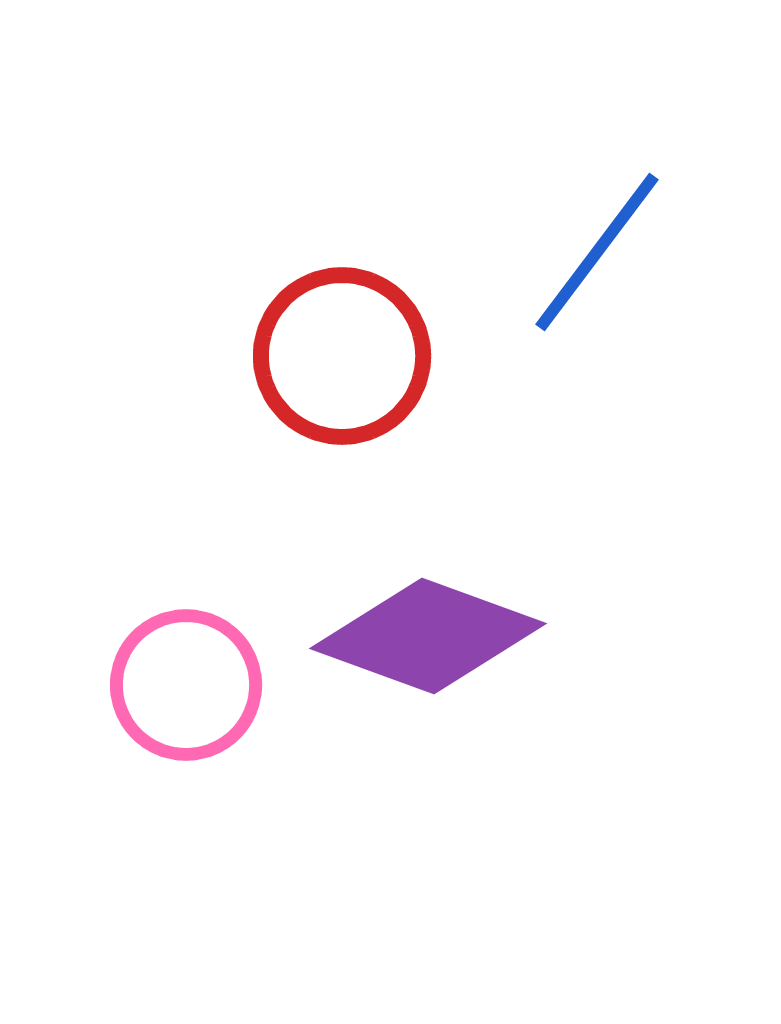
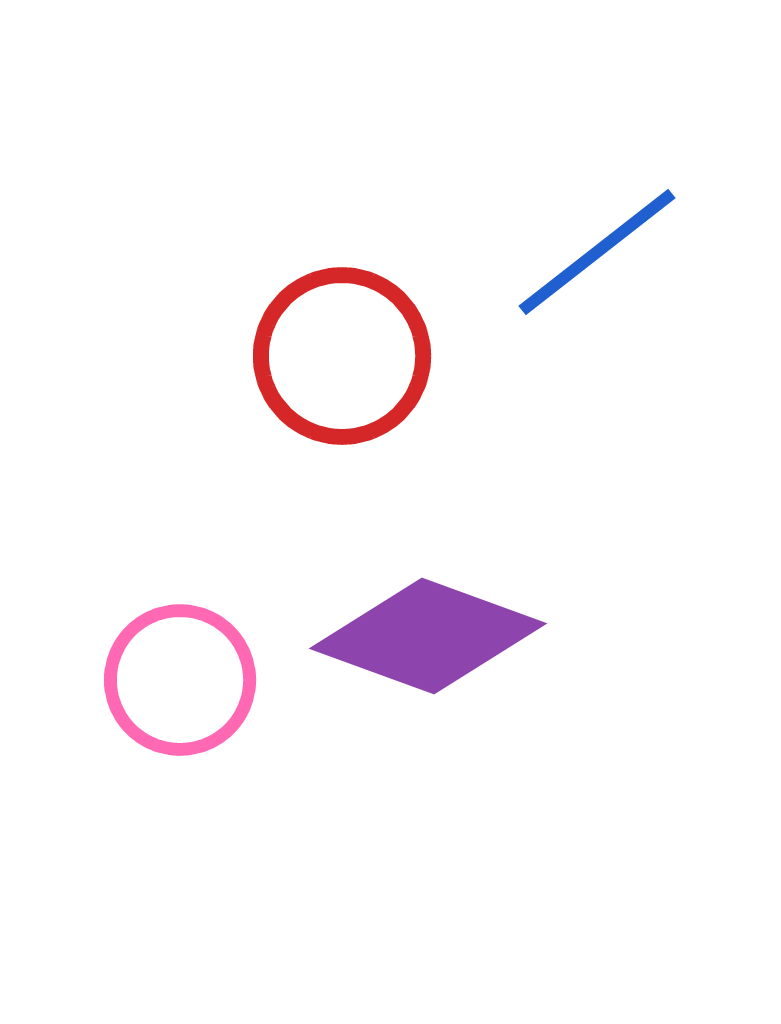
blue line: rotated 15 degrees clockwise
pink circle: moved 6 px left, 5 px up
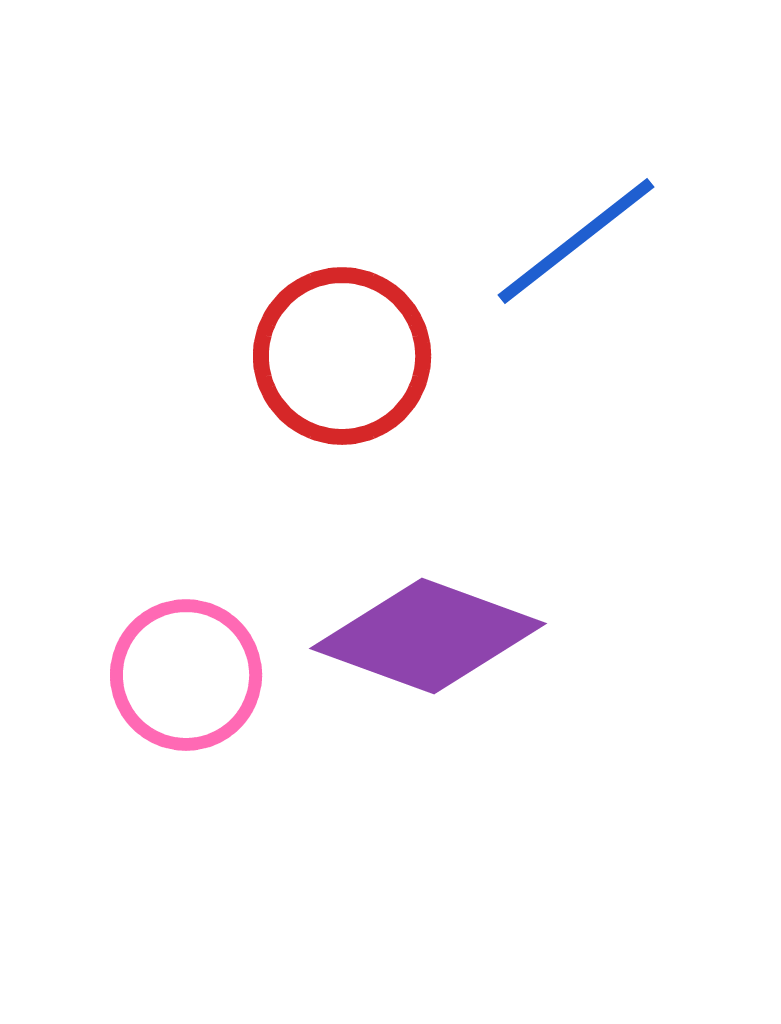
blue line: moved 21 px left, 11 px up
pink circle: moved 6 px right, 5 px up
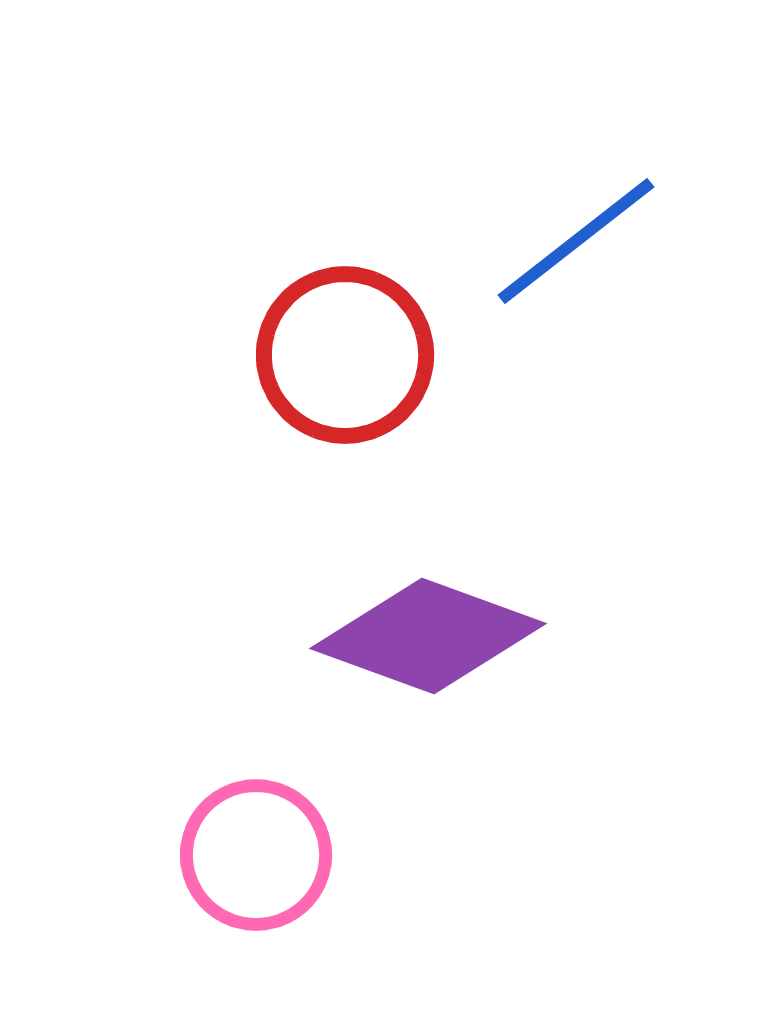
red circle: moved 3 px right, 1 px up
pink circle: moved 70 px right, 180 px down
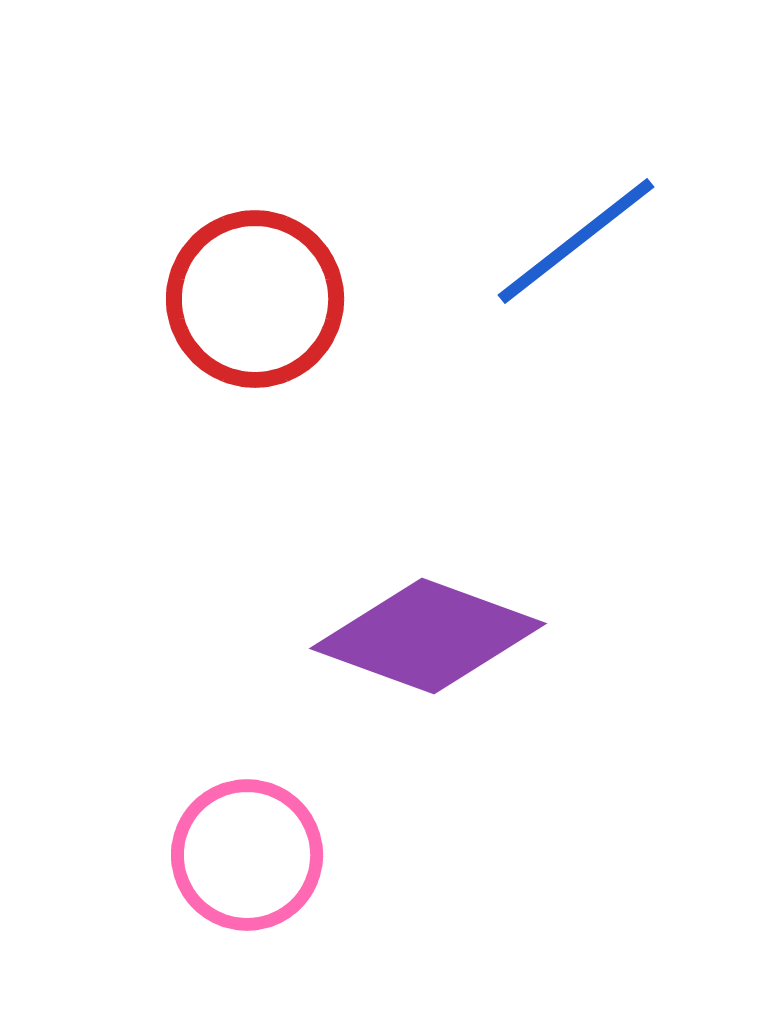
red circle: moved 90 px left, 56 px up
pink circle: moved 9 px left
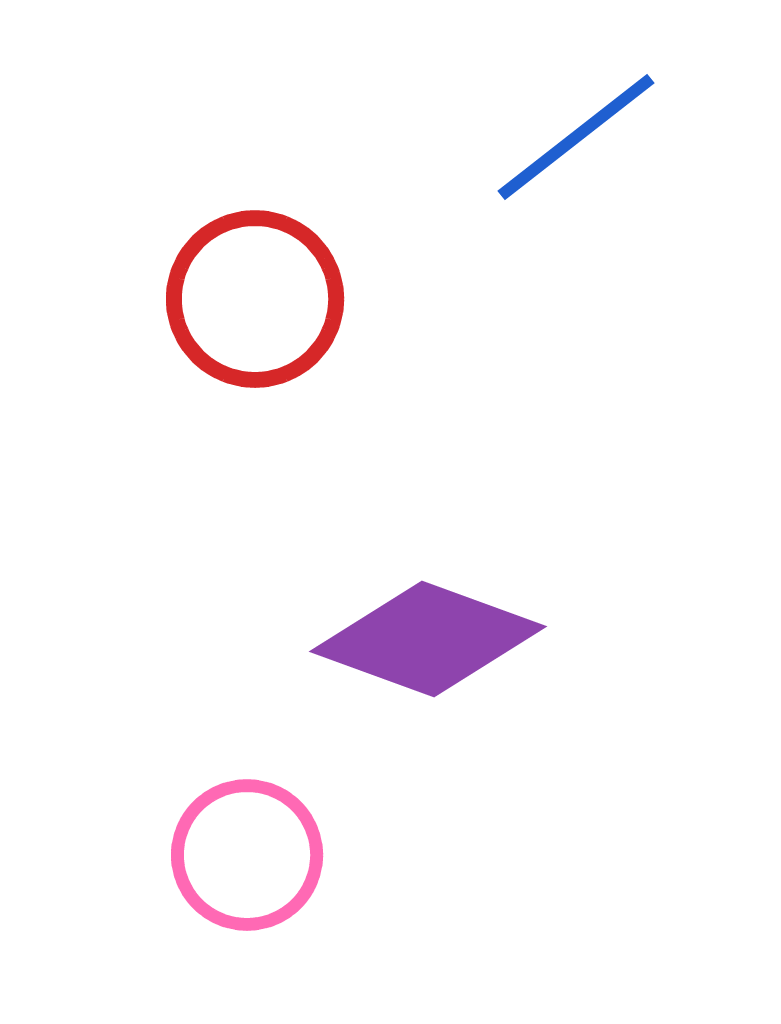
blue line: moved 104 px up
purple diamond: moved 3 px down
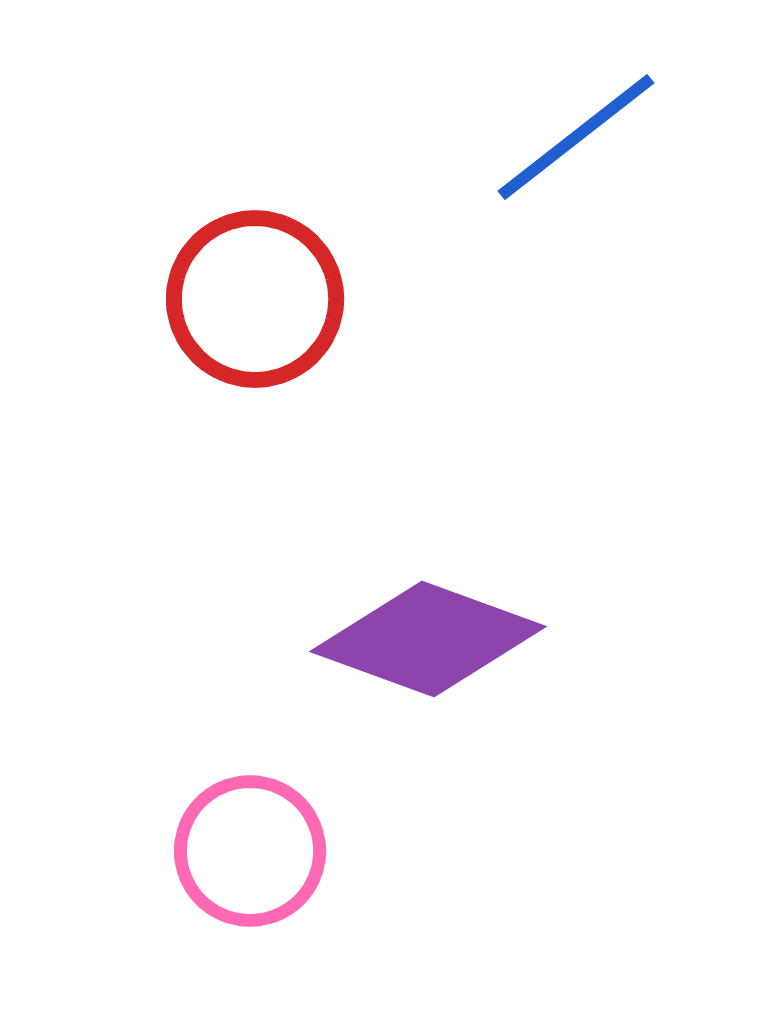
pink circle: moved 3 px right, 4 px up
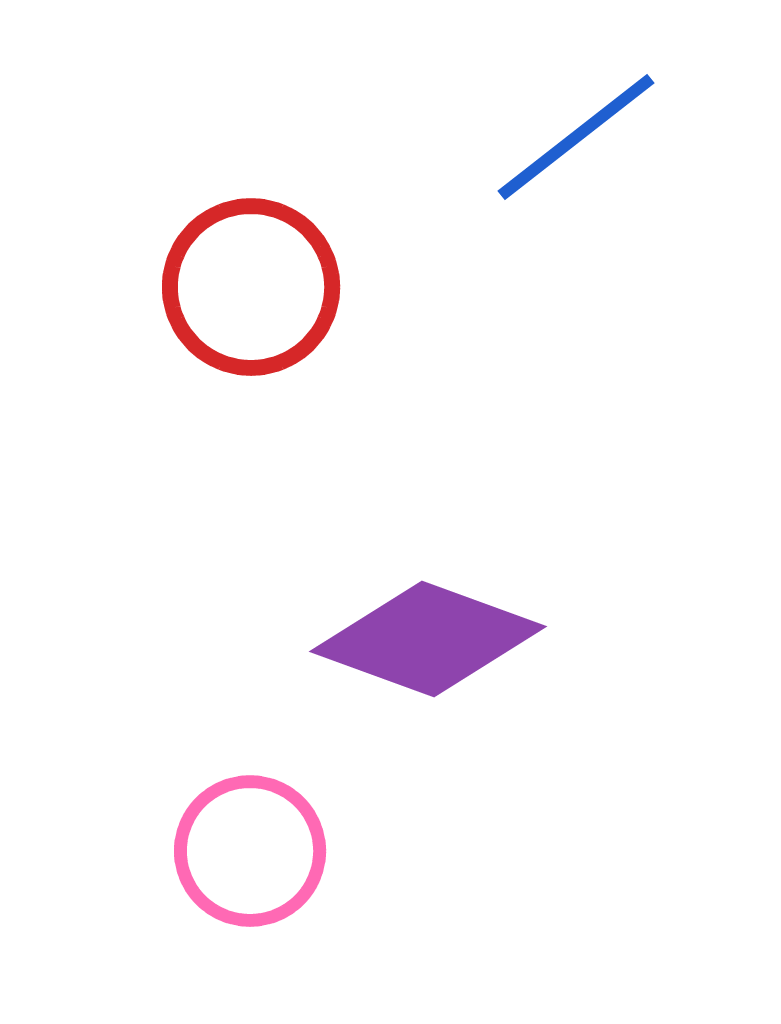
red circle: moved 4 px left, 12 px up
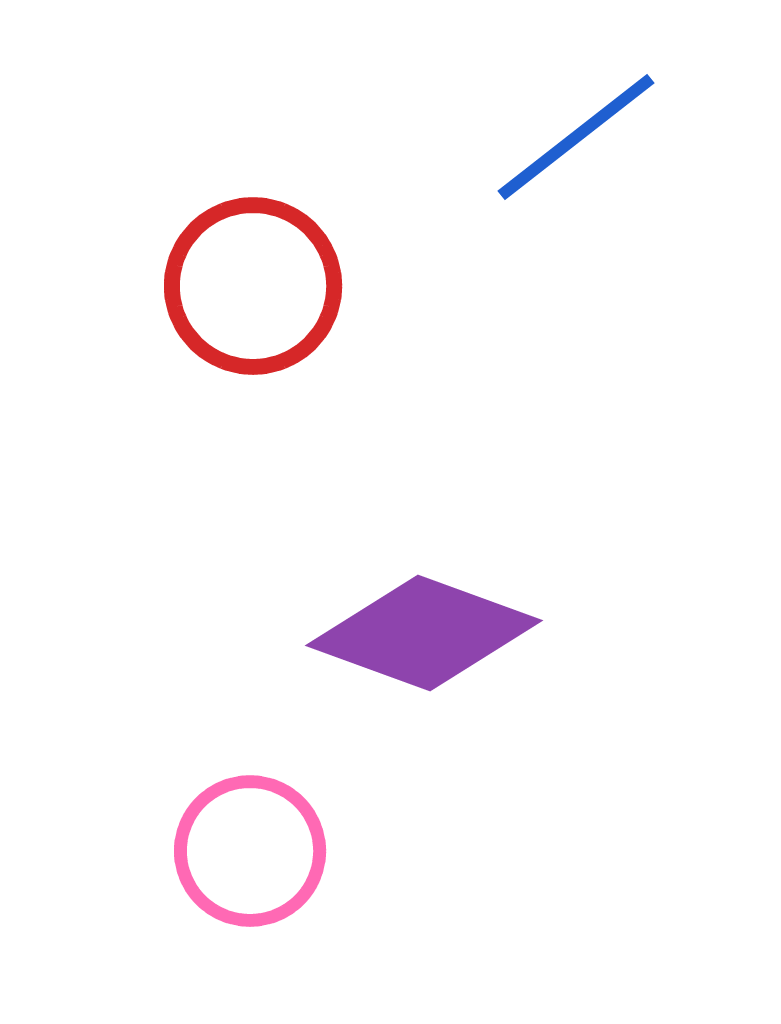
red circle: moved 2 px right, 1 px up
purple diamond: moved 4 px left, 6 px up
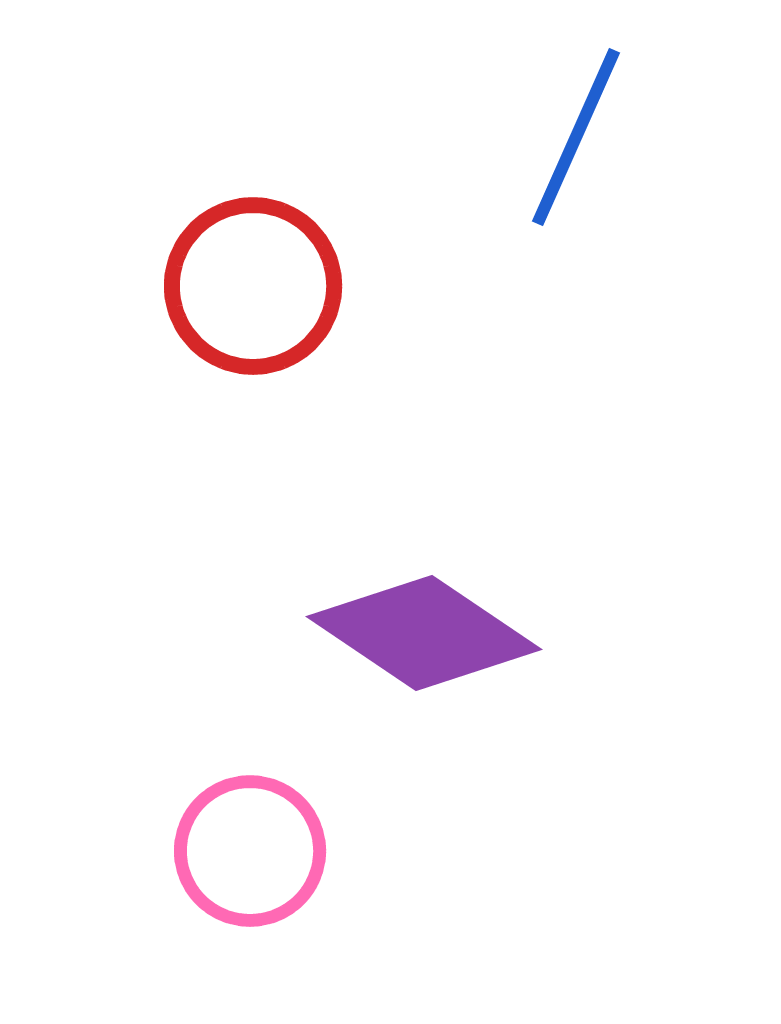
blue line: rotated 28 degrees counterclockwise
purple diamond: rotated 14 degrees clockwise
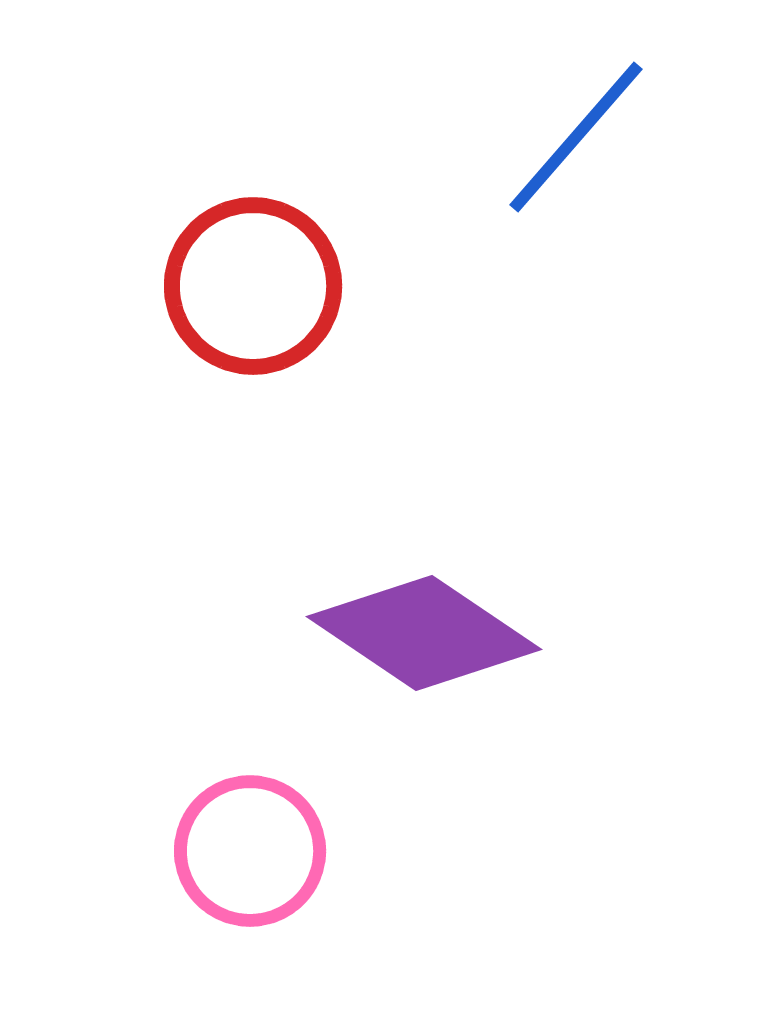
blue line: rotated 17 degrees clockwise
